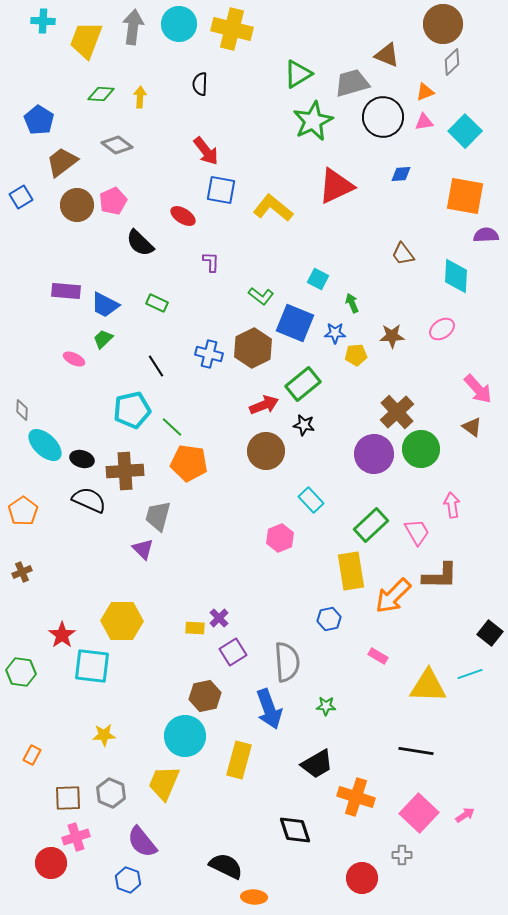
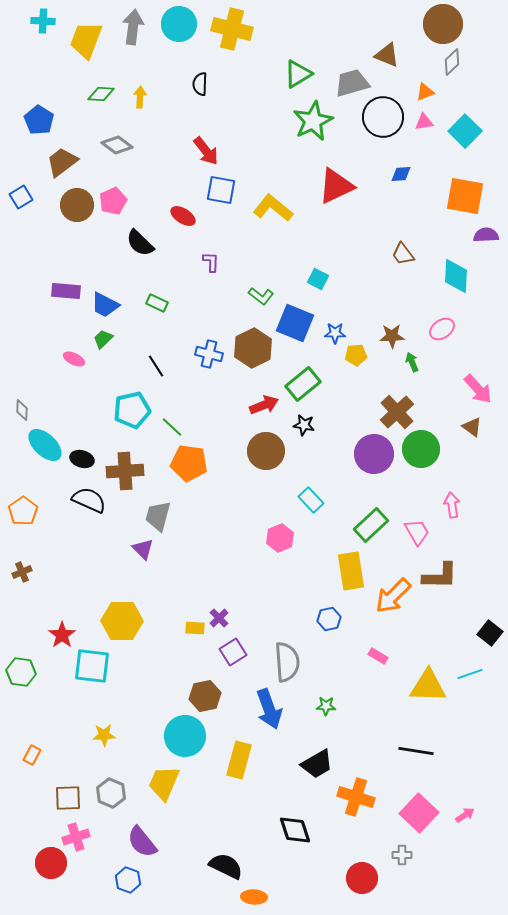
green arrow at (352, 303): moved 60 px right, 59 px down
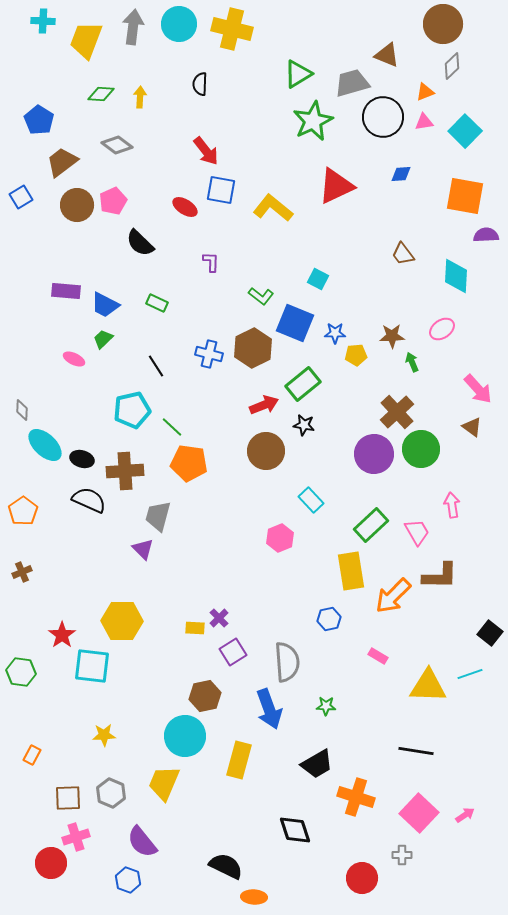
gray diamond at (452, 62): moved 4 px down
red ellipse at (183, 216): moved 2 px right, 9 px up
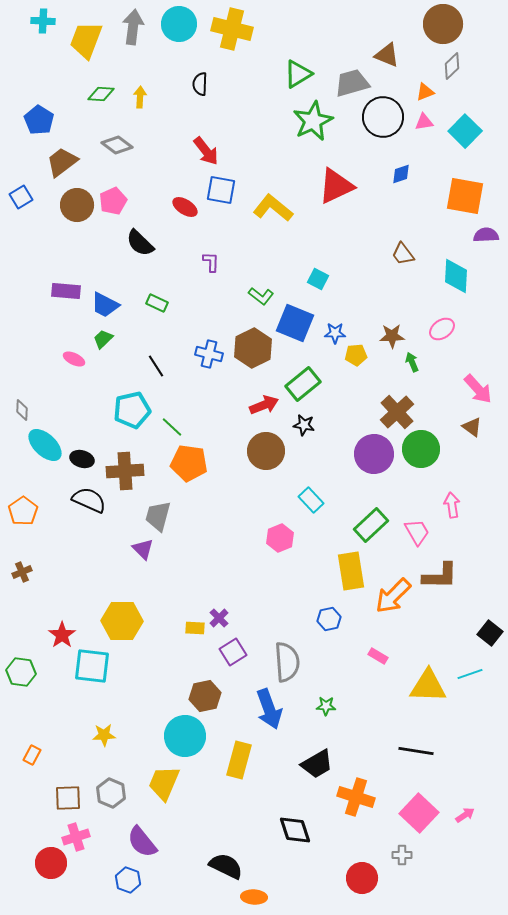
blue diamond at (401, 174): rotated 15 degrees counterclockwise
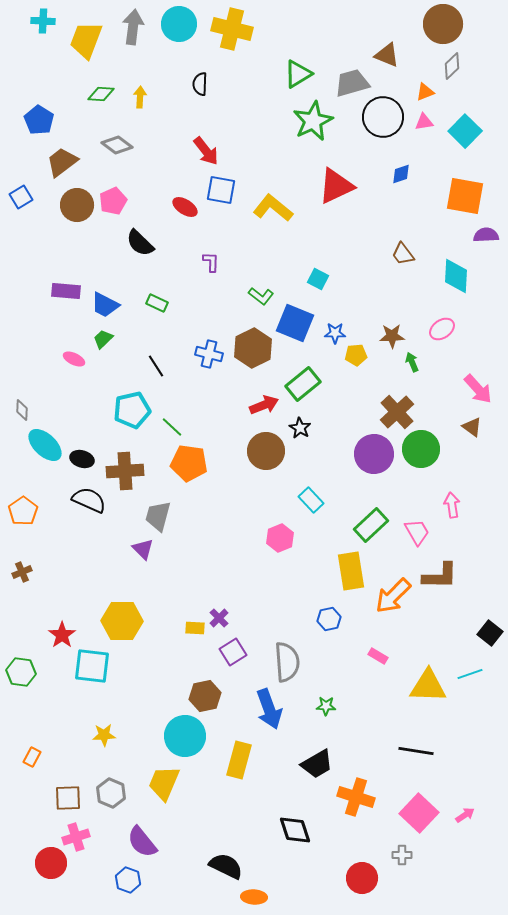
black star at (304, 425): moved 4 px left, 3 px down; rotated 20 degrees clockwise
orange rectangle at (32, 755): moved 2 px down
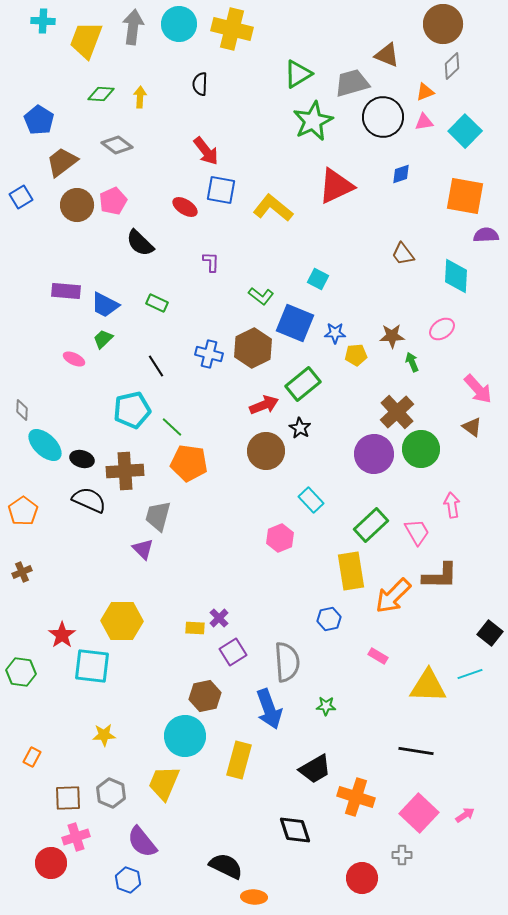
black trapezoid at (317, 764): moved 2 px left, 5 px down
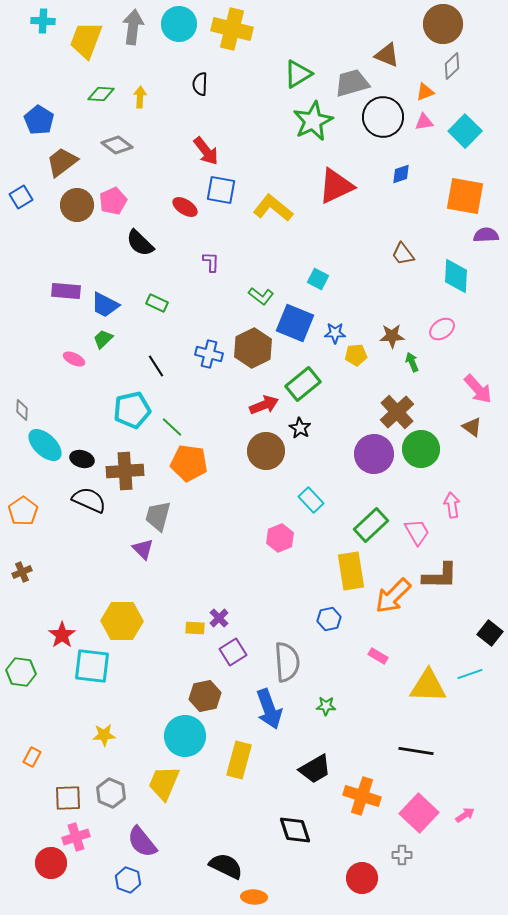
orange cross at (356, 797): moved 6 px right, 1 px up
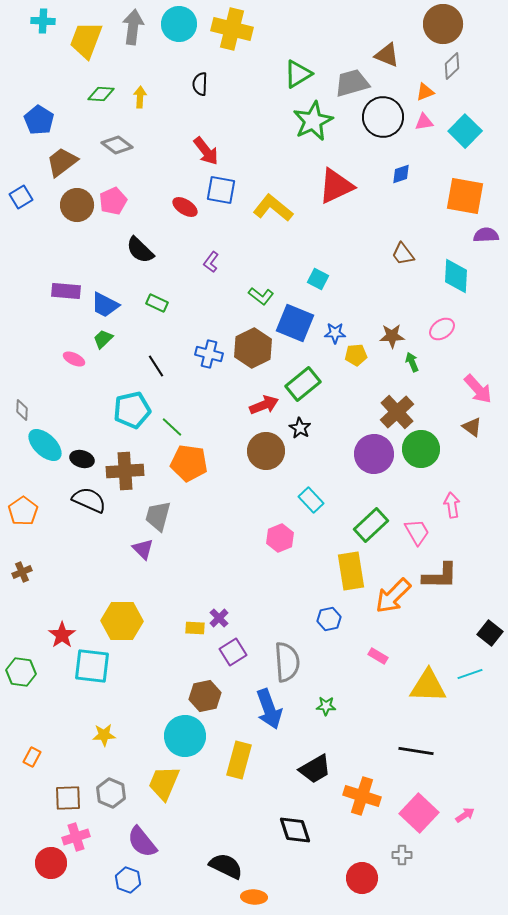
black semicircle at (140, 243): moved 7 px down
purple L-shape at (211, 262): rotated 145 degrees counterclockwise
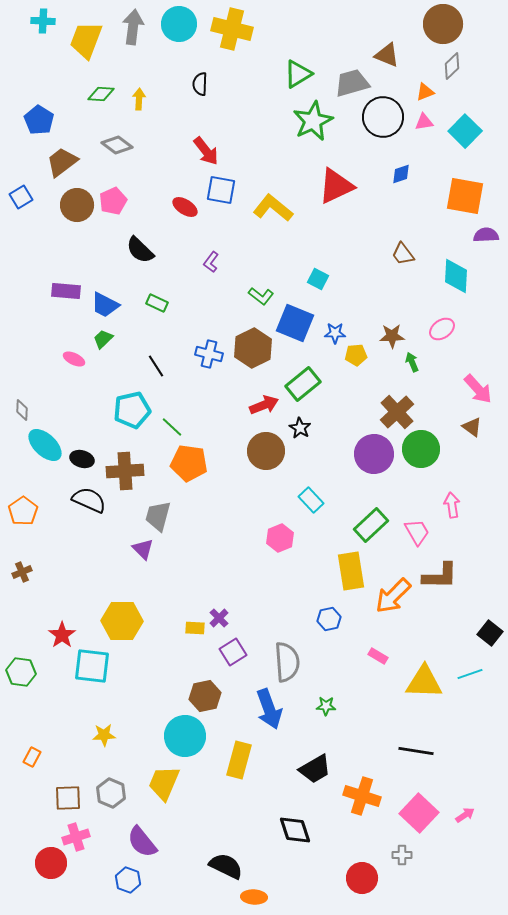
yellow arrow at (140, 97): moved 1 px left, 2 px down
yellow triangle at (428, 686): moved 4 px left, 4 px up
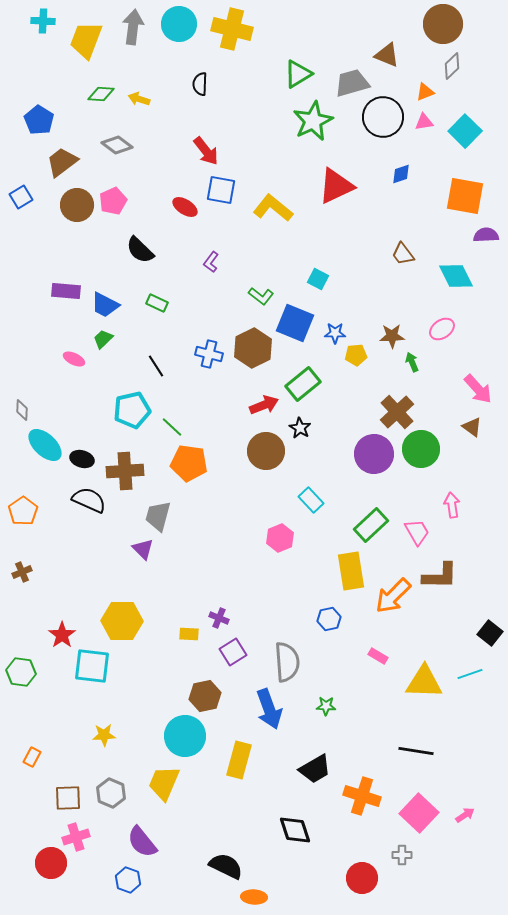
yellow arrow at (139, 99): rotated 75 degrees counterclockwise
cyan diamond at (456, 276): rotated 30 degrees counterclockwise
purple cross at (219, 618): rotated 24 degrees counterclockwise
yellow rectangle at (195, 628): moved 6 px left, 6 px down
